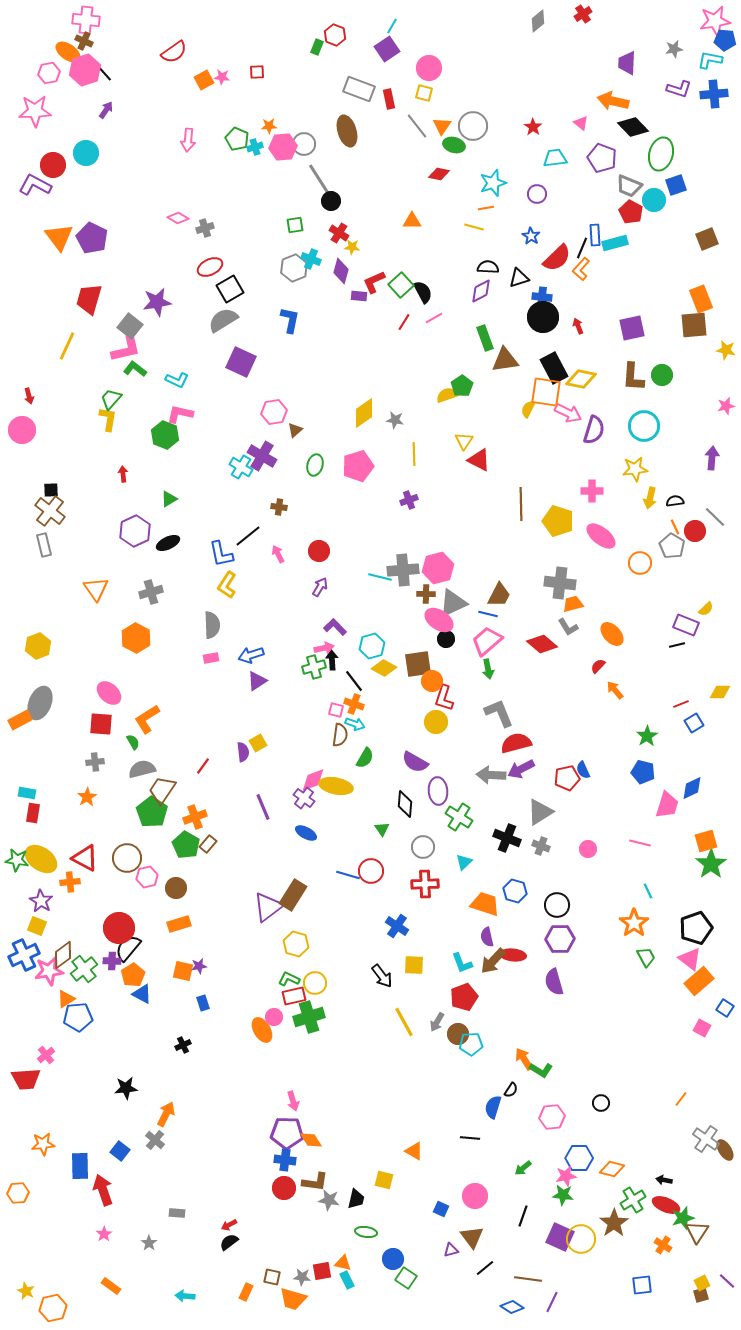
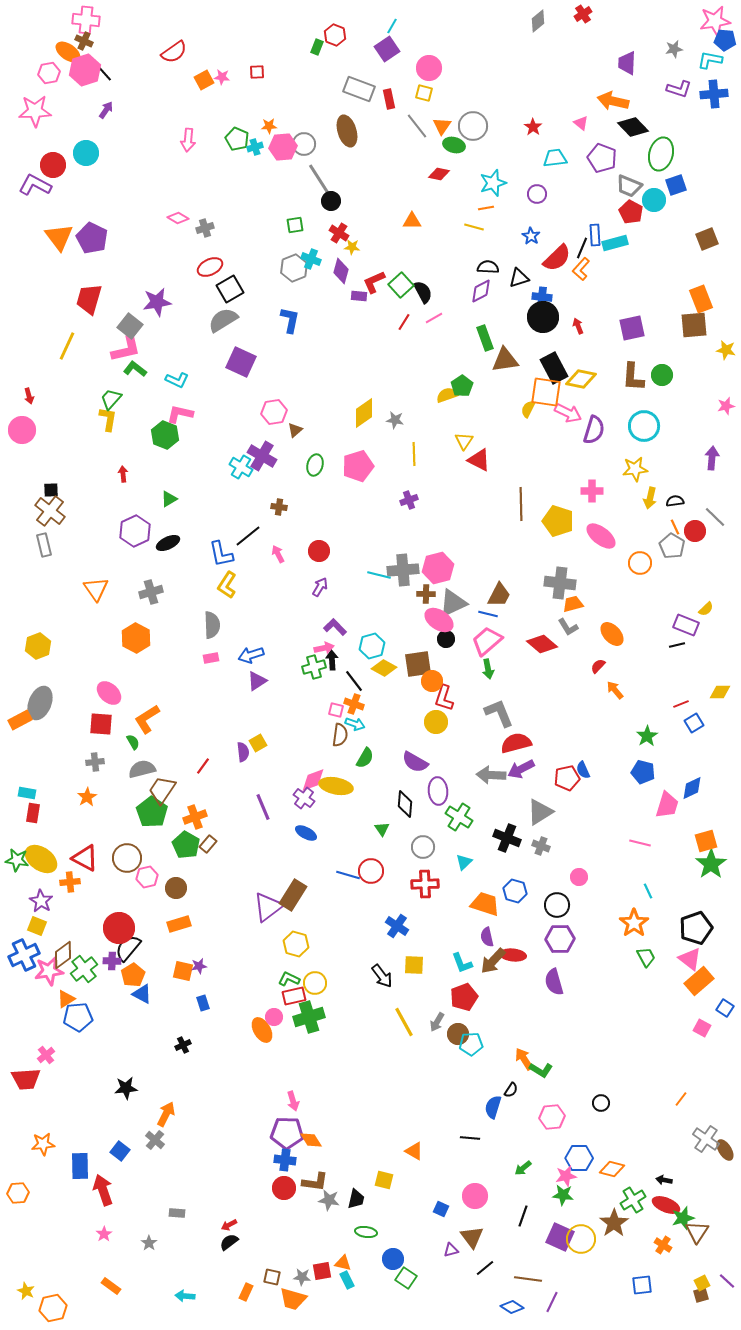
cyan line at (380, 577): moved 1 px left, 2 px up
pink circle at (588, 849): moved 9 px left, 28 px down
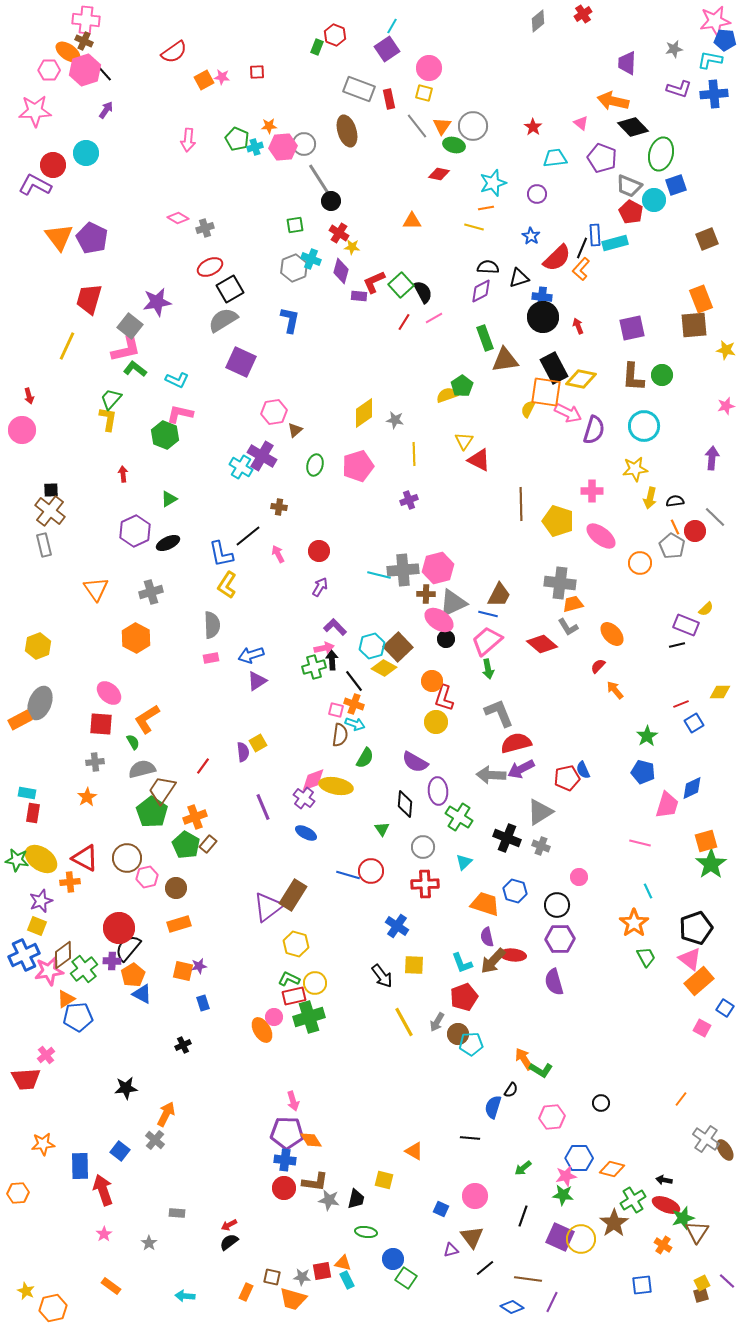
pink hexagon at (49, 73): moved 3 px up; rotated 10 degrees clockwise
brown square at (418, 664): moved 20 px left, 17 px up; rotated 36 degrees counterclockwise
purple star at (41, 901): rotated 20 degrees clockwise
